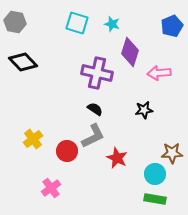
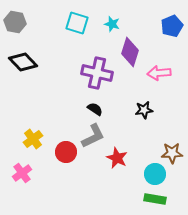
red circle: moved 1 px left, 1 px down
pink cross: moved 29 px left, 15 px up
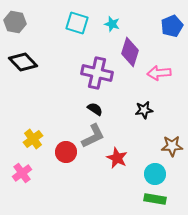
brown star: moved 7 px up
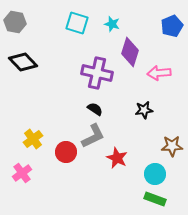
green rectangle: rotated 10 degrees clockwise
